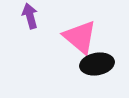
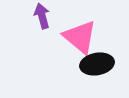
purple arrow: moved 12 px right
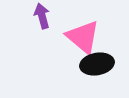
pink triangle: moved 3 px right
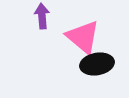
purple arrow: rotated 10 degrees clockwise
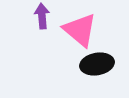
pink triangle: moved 3 px left, 7 px up
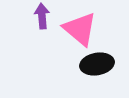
pink triangle: moved 1 px up
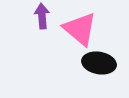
black ellipse: moved 2 px right, 1 px up; rotated 20 degrees clockwise
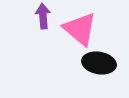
purple arrow: moved 1 px right
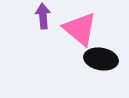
black ellipse: moved 2 px right, 4 px up
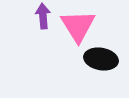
pink triangle: moved 2 px left, 3 px up; rotated 18 degrees clockwise
